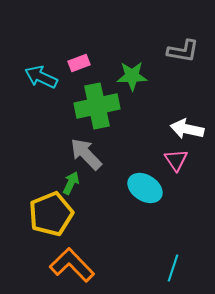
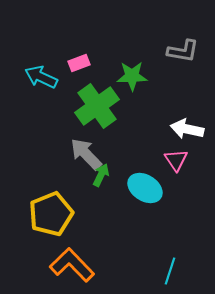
green cross: rotated 24 degrees counterclockwise
green arrow: moved 30 px right, 8 px up
cyan line: moved 3 px left, 3 px down
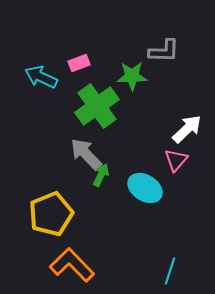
gray L-shape: moved 19 px left; rotated 8 degrees counterclockwise
white arrow: rotated 124 degrees clockwise
pink triangle: rotated 15 degrees clockwise
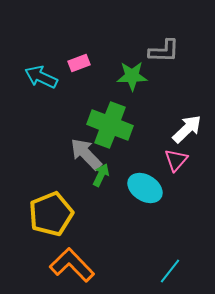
green cross: moved 13 px right, 19 px down; rotated 33 degrees counterclockwise
cyan line: rotated 20 degrees clockwise
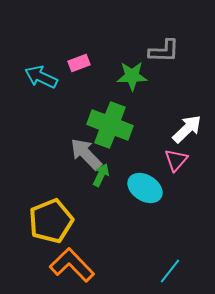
yellow pentagon: moved 7 px down
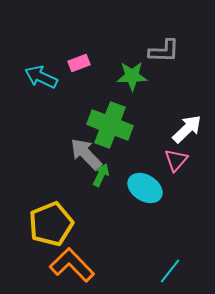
yellow pentagon: moved 3 px down
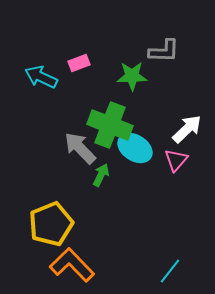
gray arrow: moved 6 px left, 6 px up
cyan ellipse: moved 10 px left, 40 px up
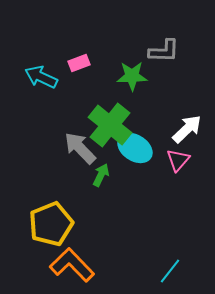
green cross: rotated 18 degrees clockwise
pink triangle: moved 2 px right
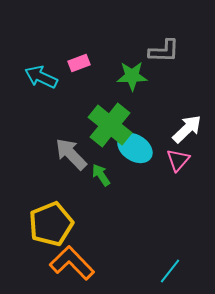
gray arrow: moved 9 px left, 6 px down
green arrow: rotated 60 degrees counterclockwise
orange L-shape: moved 2 px up
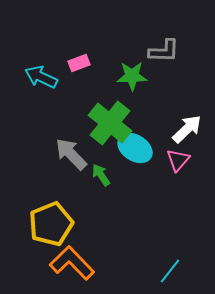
green cross: moved 2 px up
